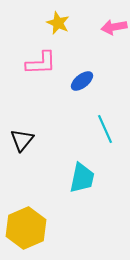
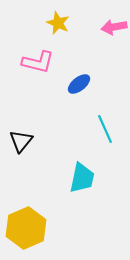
pink L-shape: moved 3 px left, 1 px up; rotated 16 degrees clockwise
blue ellipse: moved 3 px left, 3 px down
black triangle: moved 1 px left, 1 px down
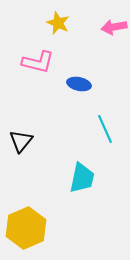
blue ellipse: rotated 50 degrees clockwise
